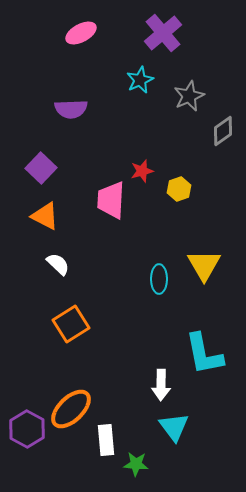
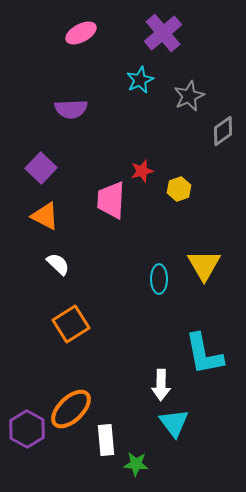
cyan triangle: moved 4 px up
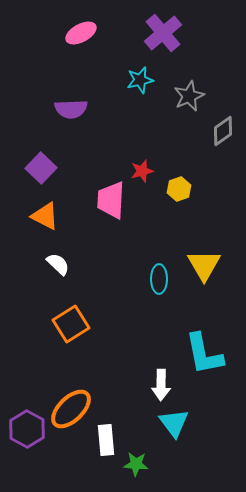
cyan star: rotated 12 degrees clockwise
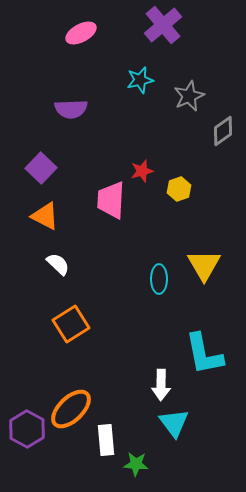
purple cross: moved 8 px up
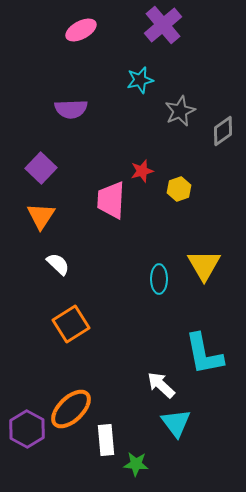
pink ellipse: moved 3 px up
gray star: moved 9 px left, 15 px down
orange triangle: moved 4 px left; rotated 36 degrees clockwise
white arrow: rotated 132 degrees clockwise
cyan triangle: moved 2 px right
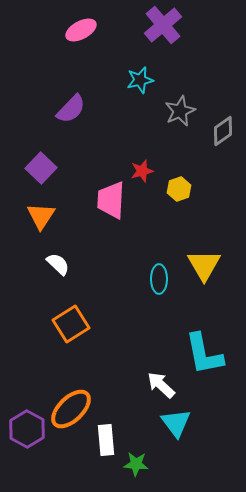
purple semicircle: rotated 44 degrees counterclockwise
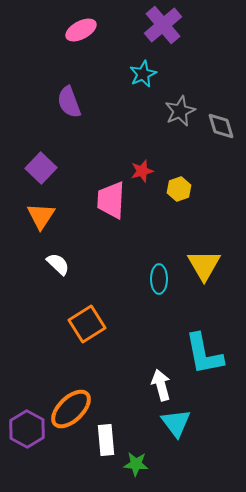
cyan star: moved 3 px right, 6 px up; rotated 12 degrees counterclockwise
purple semicircle: moved 2 px left, 7 px up; rotated 116 degrees clockwise
gray diamond: moved 2 px left, 5 px up; rotated 72 degrees counterclockwise
orange square: moved 16 px right
white arrow: rotated 32 degrees clockwise
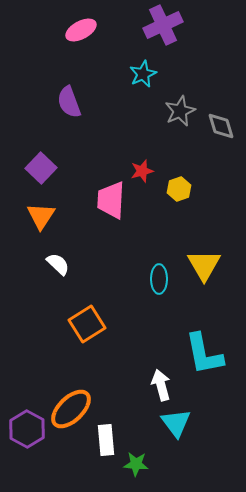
purple cross: rotated 15 degrees clockwise
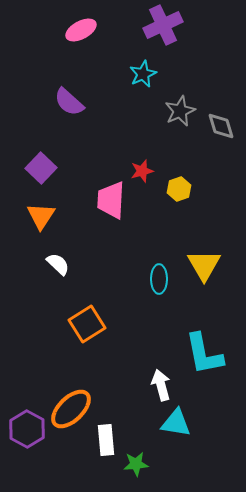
purple semicircle: rotated 28 degrees counterclockwise
cyan triangle: rotated 44 degrees counterclockwise
green star: rotated 10 degrees counterclockwise
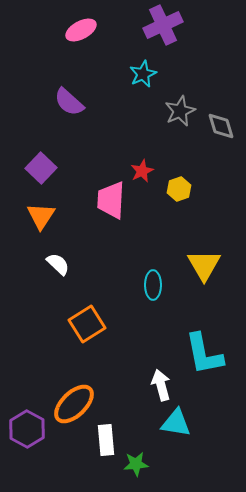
red star: rotated 10 degrees counterclockwise
cyan ellipse: moved 6 px left, 6 px down
orange ellipse: moved 3 px right, 5 px up
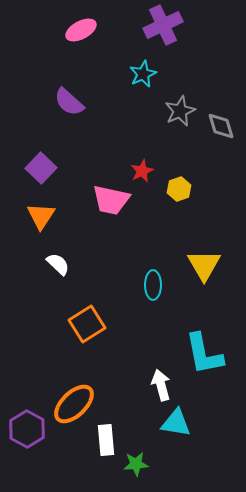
pink trapezoid: rotated 81 degrees counterclockwise
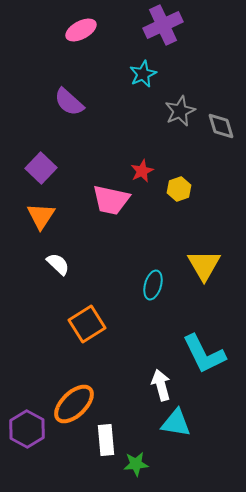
cyan ellipse: rotated 16 degrees clockwise
cyan L-shape: rotated 15 degrees counterclockwise
